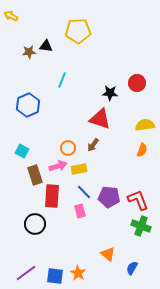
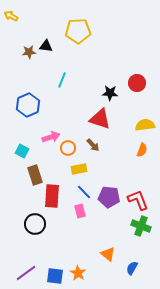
brown arrow: rotated 80 degrees counterclockwise
pink arrow: moved 7 px left, 29 px up
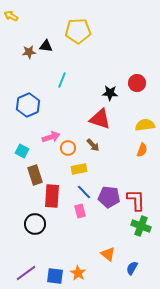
red L-shape: moved 2 px left; rotated 20 degrees clockwise
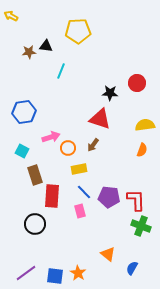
cyan line: moved 1 px left, 9 px up
blue hexagon: moved 4 px left, 7 px down; rotated 15 degrees clockwise
brown arrow: rotated 80 degrees clockwise
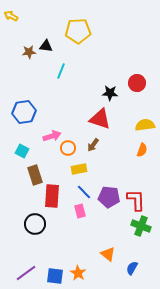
pink arrow: moved 1 px right, 1 px up
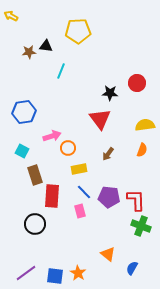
red triangle: rotated 35 degrees clockwise
brown arrow: moved 15 px right, 9 px down
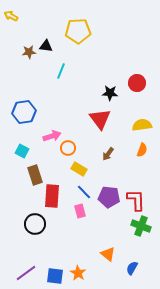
yellow semicircle: moved 3 px left
yellow rectangle: rotated 42 degrees clockwise
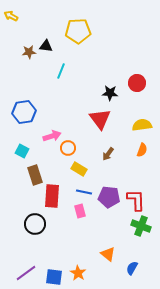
blue line: rotated 35 degrees counterclockwise
blue square: moved 1 px left, 1 px down
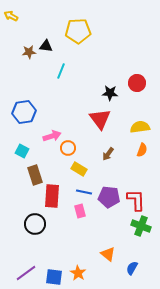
yellow semicircle: moved 2 px left, 2 px down
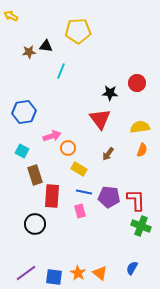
orange triangle: moved 8 px left, 19 px down
